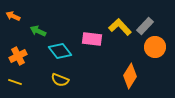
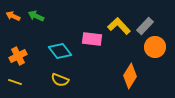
yellow L-shape: moved 1 px left, 1 px up
green arrow: moved 2 px left, 15 px up
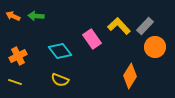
green arrow: rotated 21 degrees counterclockwise
pink rectangle: rotated 48 degrees clockwise
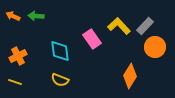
cyan diamond: rotated 30 degrees clockwise
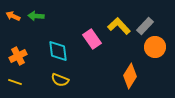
cyan diamond: moved 2 px left
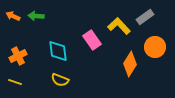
gray rectangle: moved 9 px up; rotated 12 degrees clockwise
pink rectangle: moved 1 px down
orange diamond: moved 12 px up
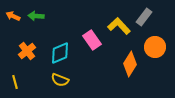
gray rectangle: moved 1 px left; rotated 18 degrees counterclockwise
cyan diamond: moved 2 px right, 2 px down; rotated 75 degrees clockwise
orange cross: moved 9 px right, 5 px up; rotated 12 degrees counterclockwise
yellow line: rotated 56 degrees clockwise
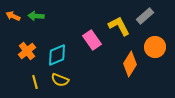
gray rectangle: moved 1 px right, 1 px up; rotated 12 degrees clockwise
yellow L-shape: rotated 15 degrees clockwise
cyan diamond: moved 3 px left, 2 px down
yellow line: moved 20 px right
